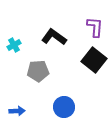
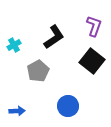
purple L-shape: moved 1 px left, 1 px up; rotated 15 degrees clockwise
black L-shape: rotated 110 degrees clockwise
black square: moved 2 px left, 1 px down
gray pentagon: rotated 25 degrees counterclockwise
blue circle: moved 4 px right, 1 px up
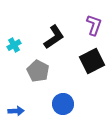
purple L-shape: moved 1 px up
black square: rotated 25 degrees clockwise
gray pentagon: rotated 15 degrees counterclockwise
blue circle: moved 5 px left, 2 px up
blue arrow: moved 1 px left
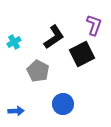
cyan cross: moved 3 px up
black square: moved 10 px left, 7 px up
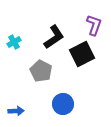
gray pentagon: moved 3 px right
